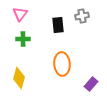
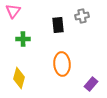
pink triangle: moved 7 px left, 3 px up
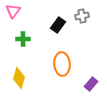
black rectangle: rotated 42 degrees clockwise
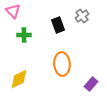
pink triangle: rotated 21 degrees counterclockwise
gray cross: rotated 24 degrees counterclockwise
black rectangle: rotated 56 degrees counterclockwise
green cross: moved 1 px right, 4 px up
yellow diamond: moved 1 px down; rotated 50 degrees clockwise
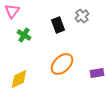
pink triangle: moved 1 px left; rotated 21 degrees clockwise
green cross: rotated 32 degrees clockwise
orange ellipse: rotated 50 degrees clockwise
purple rectangle: moved 6 px right, 11 px up; rotated 40 degrees clockwise
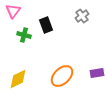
pink triangle: moved 1 px right
black rectangle: moved 12 px left
green cross: rotated 16 degrees counterclockwise
orange ellipse: moved 12 px down
yellow diamond: moved 1 px left
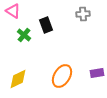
pink triangle: rotated 35 degrees counterclockwise
gray cross: moved 1 px right, 2 px up; rotated 32 degrees clockwise
green cross: rotated 24 degrees clockwise
orange ellipse: rotated 15 degrees counterclockwise
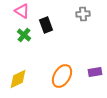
pink triangle: moved 9 px right
purple rectangle: moved 2 px left, 1 px up
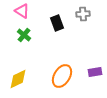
black rectangle: moved 11 px right, 2 px up
